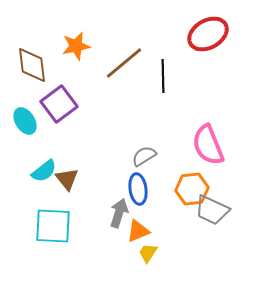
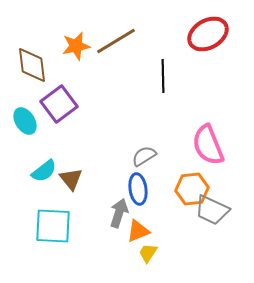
brown line: moved 8 px left, 22 px up; rotated 9 degrees clockwise
brown triangle: moved 4 px right
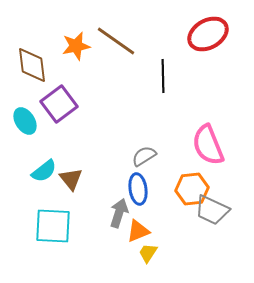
brown line: rotated 66 degrees clockwise
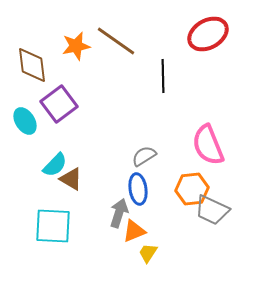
cyan semicircle: moved 11 px right, 6 px up; rotated 8 degrees counterclockwise
brown triangle: rotated 20 degrees counterclockwise
orange triangle: moved 4 px left
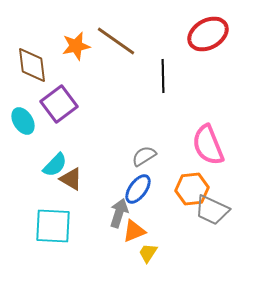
cyan ellipse: moved 2 px left
blue ellipse: rotated 44 degrees clockwise
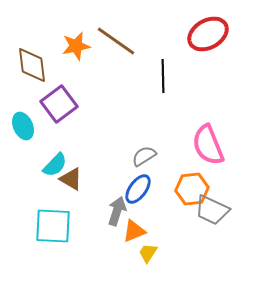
cyan ellipse: moved 5 px down; rotated 8 degrees clockwise
gray arrow: moved 2 px left, 2 px up
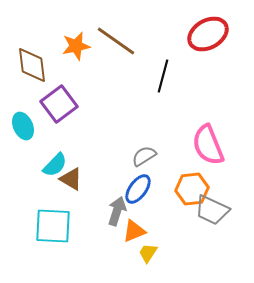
black line: rotated 16 degrees clockwise
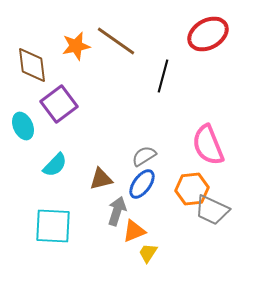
brown triangle: moved 30 px right; rotated 45 degrees counterclockwise
blue ellipse: moved 4 px right, 5 px up
